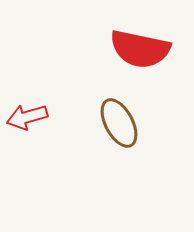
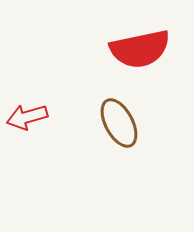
red semicircle: rotated 24 degrees counterclockwise
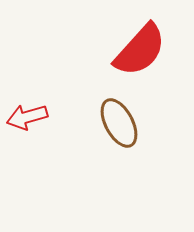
red semicircle: moved 1 px down; rotated 36 degrees counterclockwise
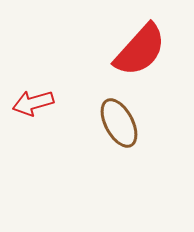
red arrow: moved 6 px right, 14 px up
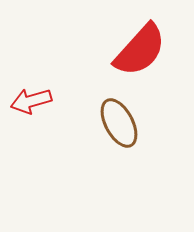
red arrow: moved 2 px left, 2 px up
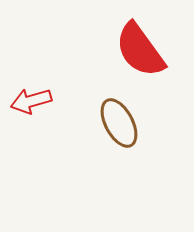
red semicircle: rotated 102 degrees clockwise
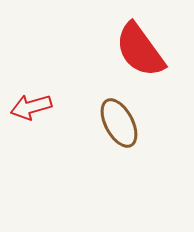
red arrow: moved 6 px down
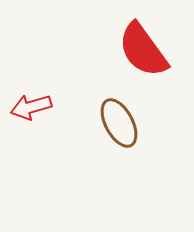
red semicircle: moved 3 px right
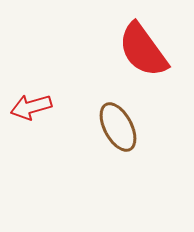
brown ellipse: moved 1 px left, 4 px down
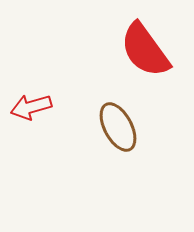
red semicircle: moved 2 px right
